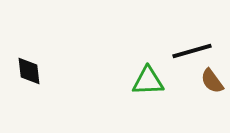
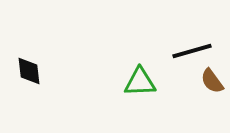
green triangle: moved 8 px left, 1 px down
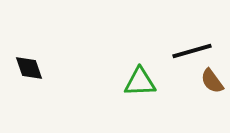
black diamond: moved 3 px up; rotated 12 degrees counterclockwise
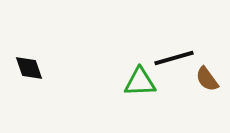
black line: moved 18 px left, 7 px down
brown semicircle: moved 5 px left, 2 px up
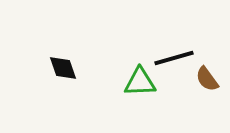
black diamond: moved 34 px right
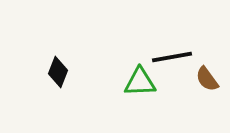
black line: moved 2 px left, 1 px up; rotated 6 degrees clockwise
black diamond: moved 5 px left, 4 px down; rotated 40 degrees clockwise
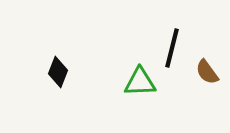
black line: moved 9 px up; rotated 66 degrees counterclockwise
brown semicircle: moved 7 px up
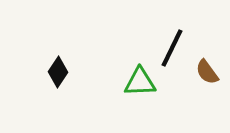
black line: rotated 12 degrees clockwise
black diamond: rotated 12 degrees clockwise
